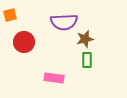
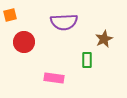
brown star: moved 19 px right; rotated 12 degrees counterclockwise
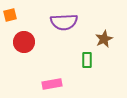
pink rectangle: moved 2 px left, 6 px down; rotated 18 degrees counterclockwise
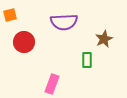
pink rectangle: rotated 60 degrees counterclockwise
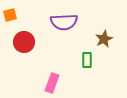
pink rectangle: moved 1 px up
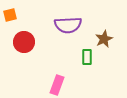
purple semicircle: moved 4 px right, 3 px down
green rectangle: moved 3 px up
pink rectangle: moved 5 px right, 2 px down
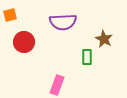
purple semicircle: moved 5 px left, 3 px up
brown star: rotated 18 degrees counterclockwise
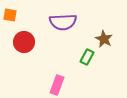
orange square: rotated 24 degrees clockwise
green rectangle: rotated 28 degrees clockwise
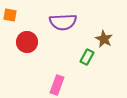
red circle: moved 3 px right
